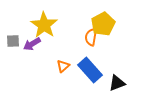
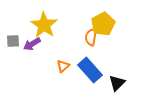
black triangle: rotated 24 degrees counterclockwise
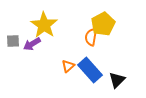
orange triangle: moved 5 px right
black triangle: moved 3 px up
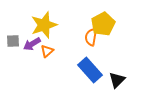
yellow star: rotated 20 degrees clockwise
orange triangle: moved 21 px left, 15 px up
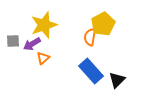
orange semicircle: moved 1 px left
orange triangle: moved 4 px left, 7 px down
blue rectangle: moved 1 px right, 1 px down
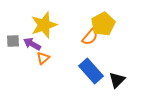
orange semicircle: rotated 150 degrees counterclockwise
purple arrow: rotated 60 degrees clockwise
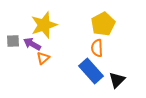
orange semicircle: moved 7 px right, 11 px down; rotated 138 degrees clockwise
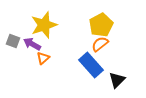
yellow pentagon: moved 2 px left, 1 px down
gray square: rotated 24 degrees clockwise
orange semicircle: moved 3 px right, 4 px up; rotated 54 degrees clockwise
blue rectangle: moved 6 px up
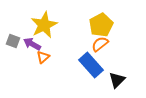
yellow star: rotated 8 degrees counterclockwise
orange triangle: moved 1 px up
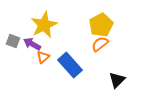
blue rectangle: moved 21 px left
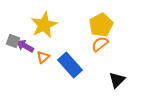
purple arrow: moved 7 px left, 2 px down
